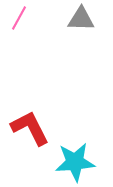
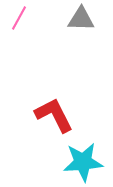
red L-shape: moved 24 px right, 13 px up
cyan star: moved 8 px right
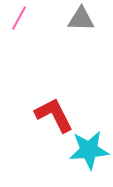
cyan star: moved 6 px right, 12 px up
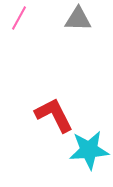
gray triangle: moved 3 px left
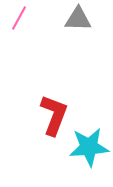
red L-shape: rotated 48 degrees clockwise
cyan star: moved 3 px up
